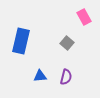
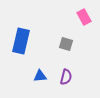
gray square: moved 1 px left, 1 px down; rotated 24 degrees counterclockwise
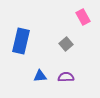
pink rectangle: moved 1 px left
gray square: rotated 32 degrees clockwise
purple semicircle: rotated 105 degrees counterclockwise
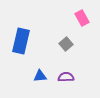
pink rectangle: moved 1 px left, 1 px down
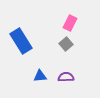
pink rectangle: moved 12 px left, 5 px down; rotated 56 degrees clockwise
blue rectangle: rotated 45 degrees counterclockwise
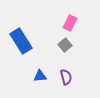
gray square: moved 1 px left, 1 px down
purple semicircle: rotated 77 degrees clockwise
